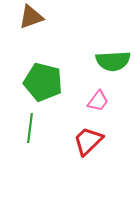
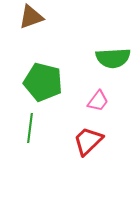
green semicircle: moved 3 px up
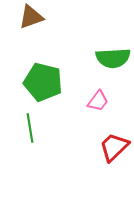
green line: rotated 16 degrees counterclockwise
red trapezoid: moved 26 px right, 6 px down
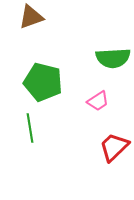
pink trapezoid: rotated 20 degrees clockwise
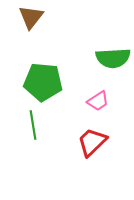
brown triangle: rotated 32 degrees counterclockwise
green pentagon: rotated 9 degrees counterclockwise
green line: moved 3 px right, 3 px up
red trapezoid: moved 22 px left, 5 px up
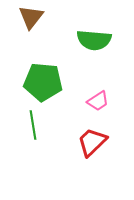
green semicircle: moved 19 px left, 18 px up; rotated 8 degrees clockwise
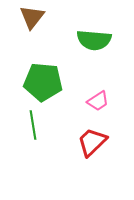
brown triangle: moved 1 px right
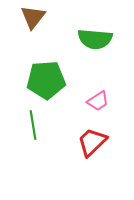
brown triangle: moved 1 px right
green semicircle: moved 1 px right, 1 px up
green pentagon: moved 3 px right, 2 px up; rotated 9 degrees counterclockwise
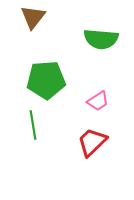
green semicircle: moved 6 px right
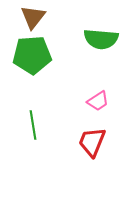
green pentagon: moved 14 px left, 25 px up
red trapezoid: rotated 24 degrees counterclockwise
